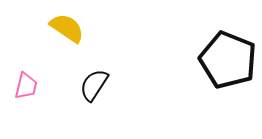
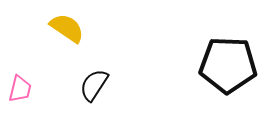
black pentagon: moved 5 px down; rotated 20 degrees counterclockwise
pink trapezoid: moved 6 px left, 3 px down
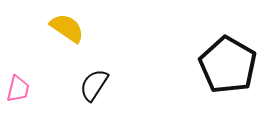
black pentagon: rotated 28 degrees clockwise
pink trapezoid: moved 2 px left
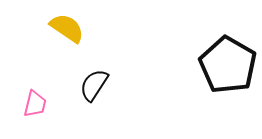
pink trapezoid: moved 17 px right, 15 px down
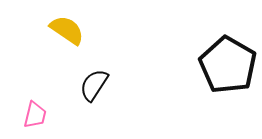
yellow semicircle: moved 2 px down
pink trapezoid: moved 11 px down
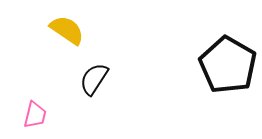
black semicircle: moved 6 px up
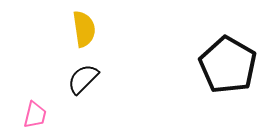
yellow semicircle: moved 17 px right, 1 px up; rotated 48 degrees clockwise
black semicircle: moved 11 px left; rotated 12 degrees clockwise
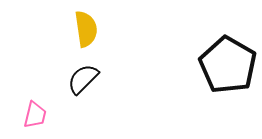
yellow semicircle: moved 2 px right
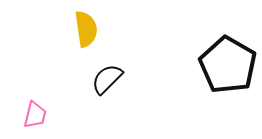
black semicircle: moved 24 px right
